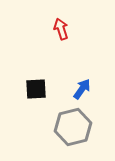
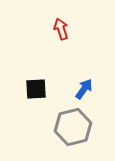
blue arrow: moved 2 px right
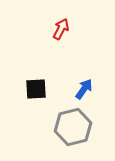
red arrow: rotated 45 degrees clockwise
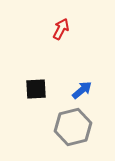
blue arrow: moved 2 px left, 1 px down; rotated 15 degrees clockwise
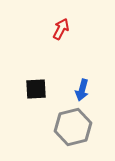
blue arrow: rotated 145 degrees clockwise
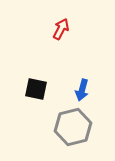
black square: rotated 15 degrees clockwise
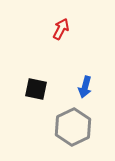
blue arrow: moved 3 px right, 3 px up
gray hexagon: rotated 12 degrees counterclockwise
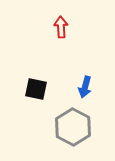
red arrow: moved 2 px up; rotated 30 degrees counterclockwise
gray hexagon: rotated 6 degrees counterclockwise
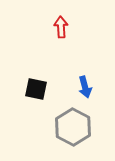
blue arrow: rotated 30 degrees counterclockwise
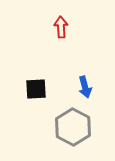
black square: rotated 15 degrees counterclockwise
